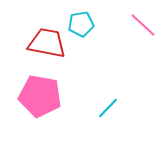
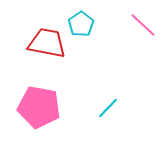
cyan pentagon: rotated 25 degrees counterclockwise
pink pentagon: moved 1 px left, 11 px down
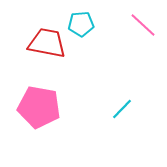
cyan pentagon: rotated 30 degrees clockwise
cyan line: moved 14 px right, 1 px down
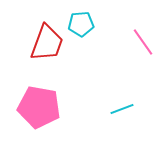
pink line: moved 17 px down; rotated 12 degrees clockwise
red trapezoid: rotated 99 degrees clockwise
cyan line: rotated 25 degrees clockwise
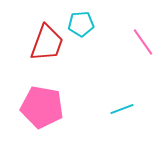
pink pentagon: moved 3 px right
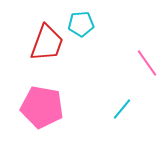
pink line: moved 4 px right, 21 px down
cyan line: rotated 30 degrees counterclockwise
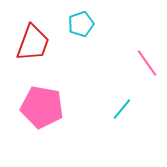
cyan pentagon: rotated 15 degrees counterclockwise
red trapezoid: moved 14 px left
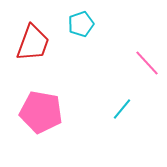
pink line: rotated 8 degrees counterclockwise
pink pentagon: moved 1 px left, 5 px down
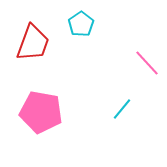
cyan pentagon: rotated 15 degrees counterclockwise
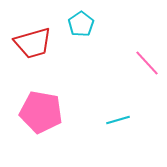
red trapezoid: rotated 54 degrees clockwise
cyan line: moved 4 px left, 11 px down; rotated 35 degrees clockwise
